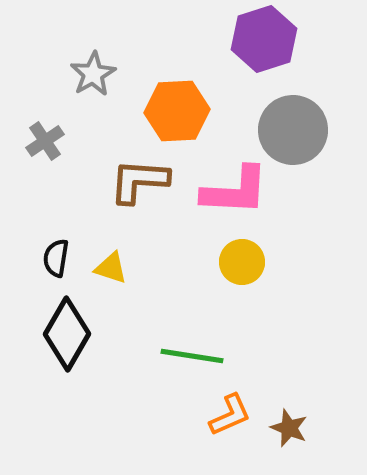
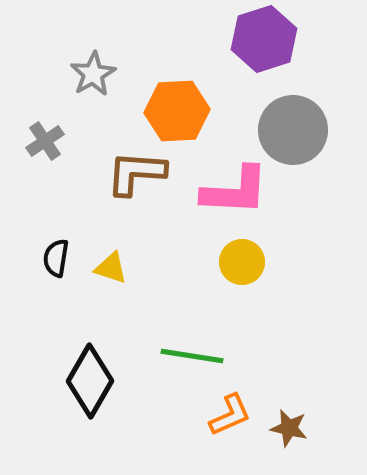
brown L-shape: moved 3 px left, 8 px up
black diamond: moved 23 px right, 47 px down
brown star: rotated 9 degrees counterclockwise
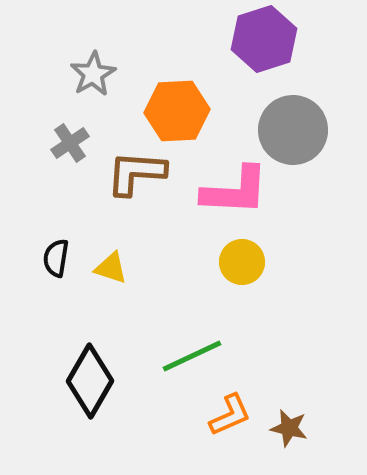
gray cross: moved 25 px right, 2 px down
green line: rotated 34 degrees counterclockwise
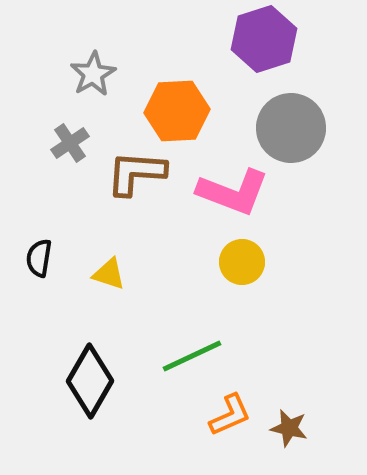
gray circle: moved 2 px left, 2 px up
pink L-shape: moved 2 px left, 1 px down; rotated 18 degrees clockwise
black semicircle: moved 17 px left
yellow triangle: moved 2 px left, 6 px down
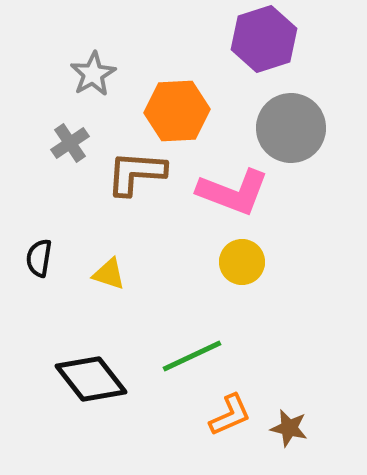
black diamond: moved 1 px right, 2 px up; rotated 68 degrees counterclockwise
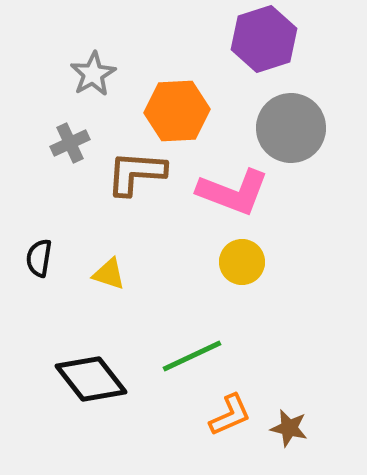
gray cross: rotated 9 degrees clockwise
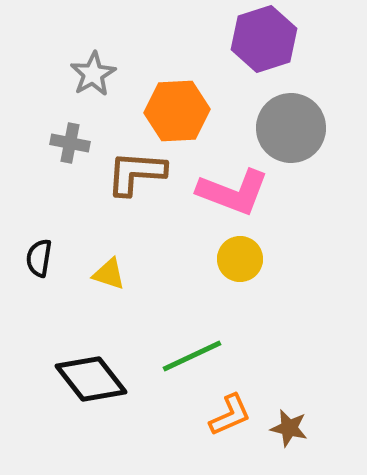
gray cross: rotated 36 degrees clockwise
yellow circle: moved 2 px left, 3 px up
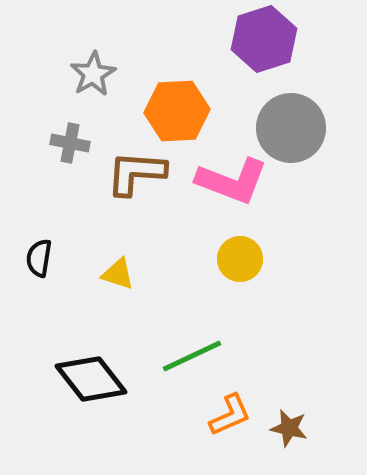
pink L-shape: moved 1 px left, 11 px up
yellow triangle: moved 9 px right
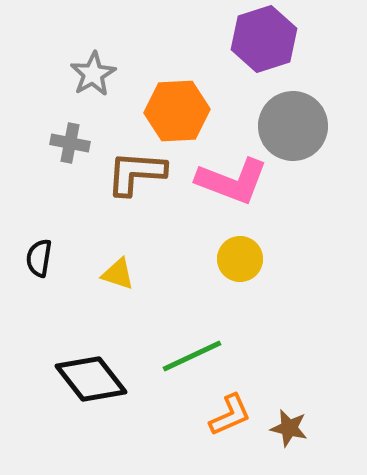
gray circle: moved 2 px right, 2 px up
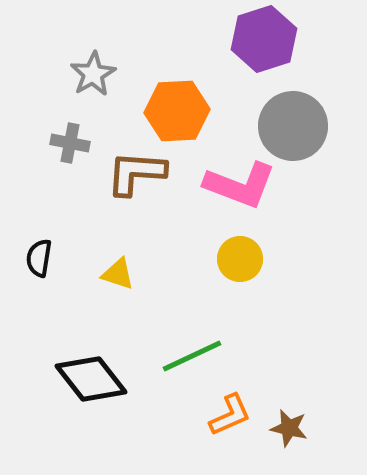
pink L-shape: moved 8 px right, 4 px down
